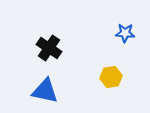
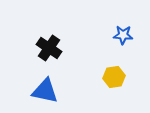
blue star: moved 2 px left, 2 px down
yellow hexagon: moved 3 px right
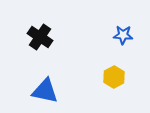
black cross: moved 9 px left, 11 px up
yellow hexagon: rotated 20 degrees counterclockwise
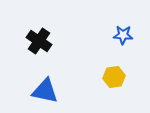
black cross: moved 1 px left, 4 px down
yellow hexagon: rotated 20 degrees clockwise
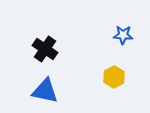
black cross: moved 6 px right, 8 px down
yellow hexagon: rotated 20 degrees counterclockwise
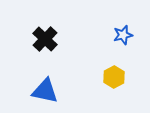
blue star: rotated 18 degrees counterclockwise
black cross: moved 10 px up; rotated 10 degrees clockwise
